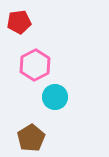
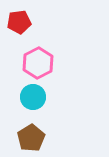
pink hexagon: moved 3 px right, 2 px up
cyan circle: moved 22 px left
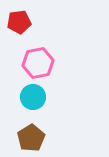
pink hexagon: rotated 16 degrees clockwise
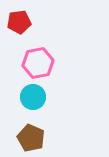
brown pentagon: rotated 16 degrees counterclockwise
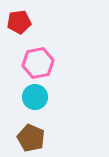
cyan circle: moved 2 px right
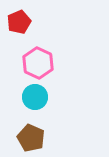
red pentagon: rotated 15 degrees counterclockwise
pink hexagon: rotated 24 degrees counterclockwise
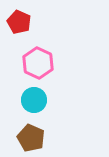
red pentagon: rotated 25 degrees counterclockwise
cyan circle: moved 1 px left, 3 px down
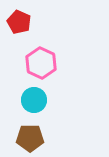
pink hexagon: moved 3 px right
brown pentagon: moved 1 px left; rotated 24 degrees counterclockwise
